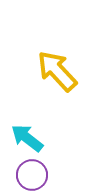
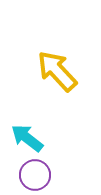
purple circle: moved 3 px right
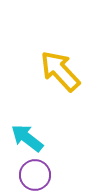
yellow arrow: moved 3 px right
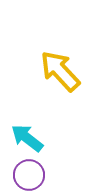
purple circle: moved 6 px left
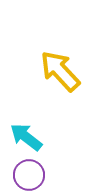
cyan arrow: moved 1 px left, 1 px up
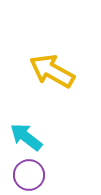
yellow arrow: moved 8 px left; rotated 18 degrees counterclockwise
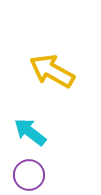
cyan arrow: moved 4 px right, 5 px up
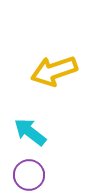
yellow arrow: moved 2 px right; rotated 48 degrees counterclockwise
